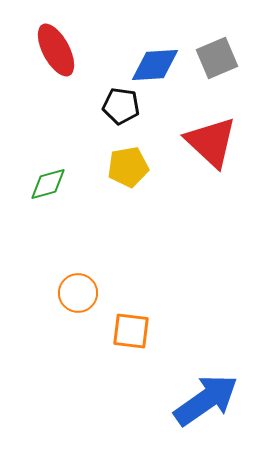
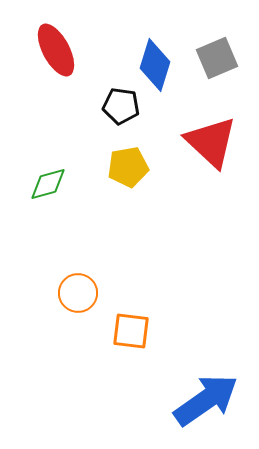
blue diamond: rotated 69 degrees counterclockwise
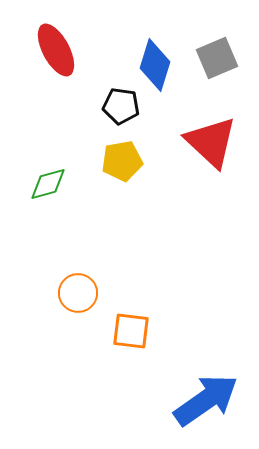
yellow pentagon: moved 6 px left, 6 px up
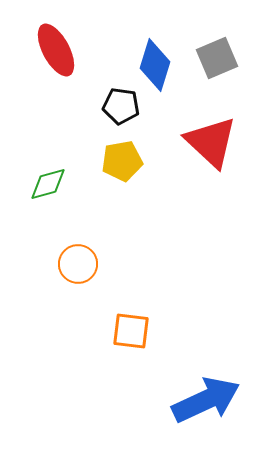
orange circle: moved 29 px up
blue arrow: rotated 10 degrees clockwise
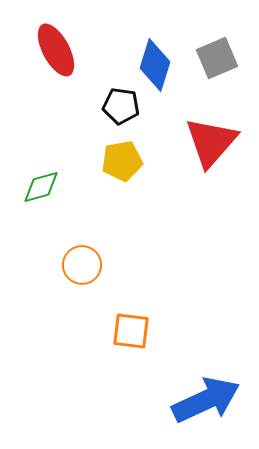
red triangle: rotated 28 degrees clockwise
green diamond: moved 7 px left, 3 px down
orange circle: moved 4 px right, 1 px down
